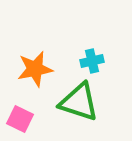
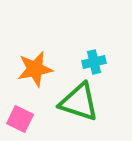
cyan cross: moved 2 px right, 1 px down
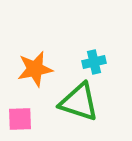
pink square: rotated 28 degrees counterclockwise
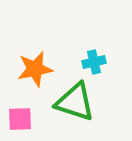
green triangle: moved 4 px left
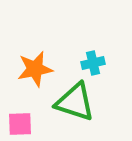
cyan cross: moved 1 px left, 1 px down
pink square: moved 5 px down
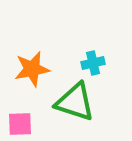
orange star: moved 3 px left
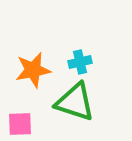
cyan cross: moved 13 px left, 1 px up
orange star: moved 1 px right, 1 px down
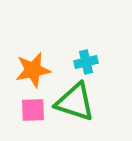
cyan cross: moved 6 px right
pink square: moved 13 px right, 14 px up
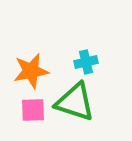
orange star: moved 2 px left, 1 px down
